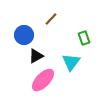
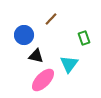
black triangle: rotated 42 degrees clockwise
cyan triangle: moved 2 px left, 2 px down
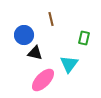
brown line: rotated 56 degrees counterclockwise
green rectangle: rotated 32 degrees clockwise
black triangle: moved 1 px left, 3 px up
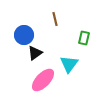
brown line: moved 4 px right
black triangle: rotated 49 degrees counterclockwise
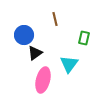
pink ellipse: rotated 30 degrees counterclockwise
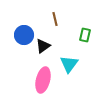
green rectangle: moved 1 px right, 3 px up
black triangle: moved 8 px right, 7 px up
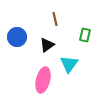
blue circle: moved 7 px left, 2 px down
black triangle: moved 4 px right, 1 px up
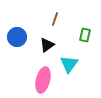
brown line: rotated 32 degrees clockwise
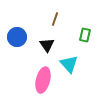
black triangle: rotated 28 degrees counterclockwise
cyan triangle: rotated 18 degrees counterclockwise
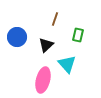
green rectangle: moved 7 px left
black triangle: moved 1 px left; rotated 21 degrees clockwise
cyan triangle: moved 2 px left
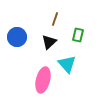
black triangle: moved 3 px right, 3 px up
